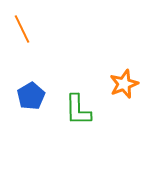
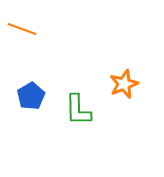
orange line: rotated 44 degrees counterclockwise
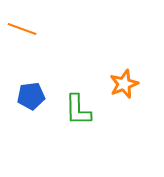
blue pentagon: rotated 24 degrees clockwise
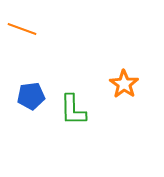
orange star: rotated 16 degrees counterclockwise
green L-shape: moved 5 px left
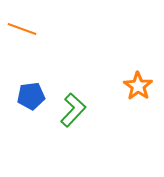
orange star: moved 14 px right, 2 px down
green L-shape: rotated 136 degrees counterclockwise
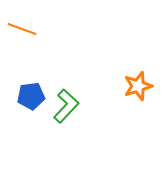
orange star: rotated 20 degrees clockwise
green L-shape: moved 7 px left, 4 px up
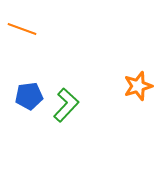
blue pentagon: moved 2 px left
green L-shape: moved 1 px up
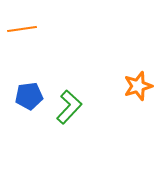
orange line: rotated 28 degrees counterclockwise
green L-shape: moved 3 px right, 2 px down
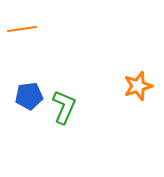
green L-shape: moved 5 px left; rotated 20 degrees counterclockwise
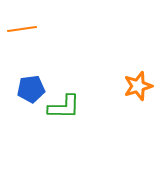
blue pentagon: moved 2 px right, 7 px up
green L-shape: rotated 68 degrees clockwise
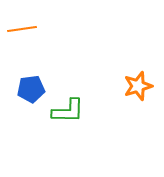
green L-shape: moved 4 px right, 4 px down
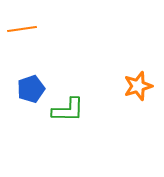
blue pentagon: rotated 12 degrees counterclockwise
green L-shape: moved 1 px up
